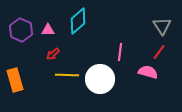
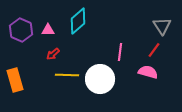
red line: moved 5 px left, 2 px up
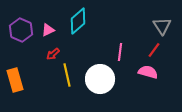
pink triangle: rotated 24 degrees counterclockwise
yellow line: rotated 75 degrees clockwise
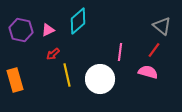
gray triangle: rotated 18 degrees counterclockwise
purple hexagon: rotated 10 degrees counterclockwise
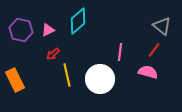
orange rectangle: rotated 10 degrees counterclockwise
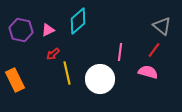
yellow line: moved 2 px up
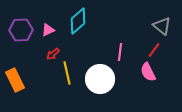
purple hexagon: rotated 15 degrees counterclockwise
pink semicircle: rotated 132 degrees counterclockwise
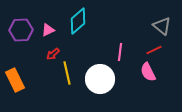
red line: rotated 28 degrees clockwise
